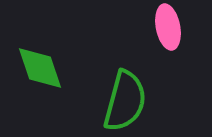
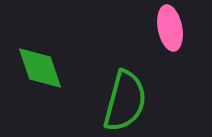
pink ellipse: moved 2 px right, 1 px down
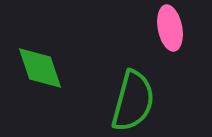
green semicircle: moved 8 px right
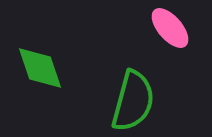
pink ellipse: rotated 30 degrees counterclockwise
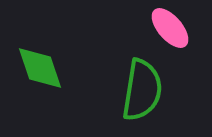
green semicircle: moved 9 px right, 11 px up; rotated 6 degrees counterclockwise
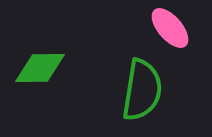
green diamond: rotated 72 degrees counterclockwise
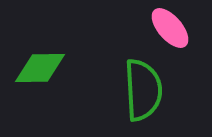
green semicircle: moved 1 px right; rotated 12 degrees counterclockwise
